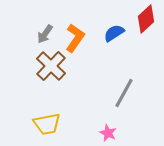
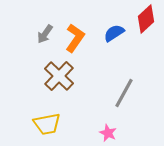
brown cross: moved 8 px right, 10 px down
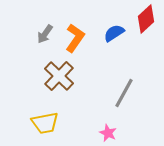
yellow trapezoid: moved 2 px left, 1 px up
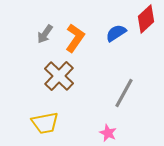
blue semicircle: moved 2 px right
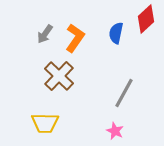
blue semicircle: rotated 45 degrees counterclockwise
yellow trapezoid: rotated 12 degrees clockwise
pink star: moved 7 px right, 2 px up
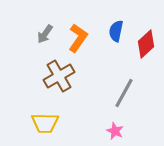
red diamond: moved 25 px down
blue semicircle: moved 2 px up
orange L-shape: moved 3 px right
brown cross: rotated 16 degrees clockwise
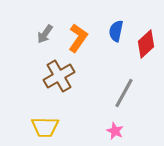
yellow trapezoid: moved 4 px down
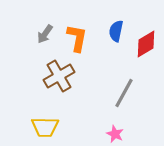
orange L-shape: moved 1 px left; rotated 24 degrees counterclockwise
red diamond: rotated 12 degrees clockwise
pink star: moved 3 px down
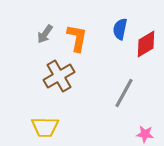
blue semicircle: moved 4 px right, 2 px up
pink star: moved 30 px right; rotated 18 degrees counterclockwise
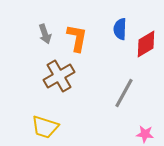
blue semicircle: rotated 10 degrees counterclockwise
gray arrow: rotated 54 degrees counterclockwise
yellow trapezoid: rotated 16 degrees clockwise
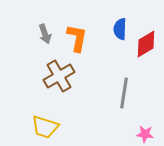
gray line: rotated 20 degrees counterclockwise
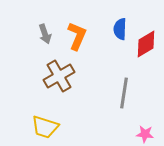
orange L-shape: moved 2 px up; rotated 12 degrees clockwise
